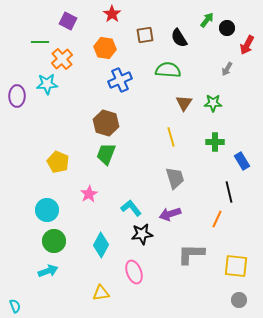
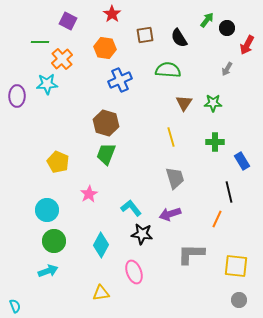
black star: rotated 15 degrees clockwise
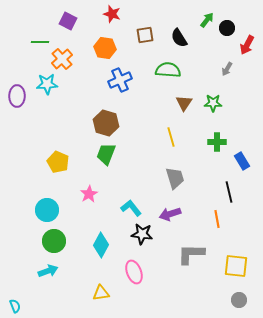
red star: rotated 18 degrees counterclockwise
green cross: moved 2 px right
orange line: rotated 36 degrees counterclockwise
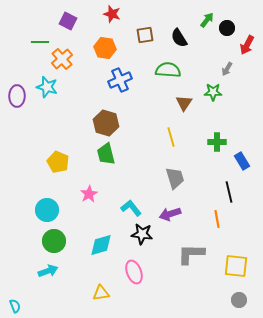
cyan star: moved 3 px down; rotated 20 degrees clockwise
green star: moved 11 px up
green trapezoid: rotated 35 degrees counterclockwise
cyan diamond: rotated 45 degrees clockwise
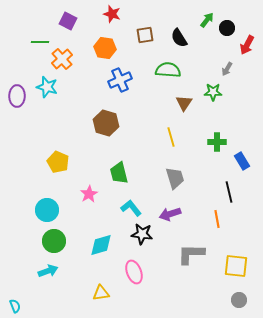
green trapezoid: moved 13 px right, 19 px down
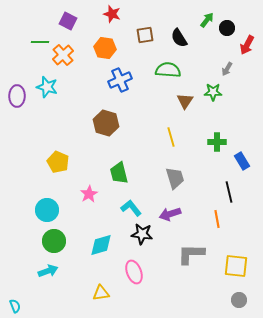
orange cross: moved 1 px right, 4 px up
brown triangle: moved 1 px right, 2 px up
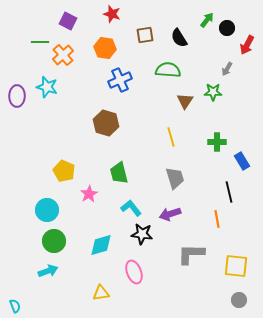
yellow pentagon: moved 6 px right, 9 px down
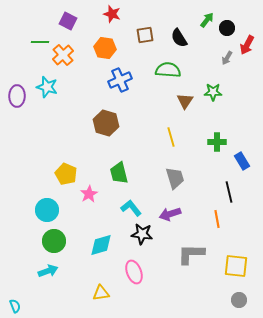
gray arrow: moved 11 px up
yellow pentagon: moved 2 px right, 3 px down
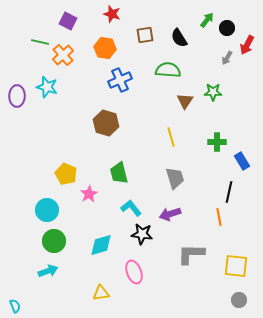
green line: rotated 12 degrees clockwise
black line: rotated 25 degrees clockwise
orange line: moved 2 px right, 2 px up
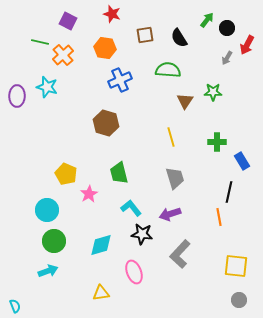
gray L-shape: moved 11 px left; rotated 48 degrees counterclockwise
